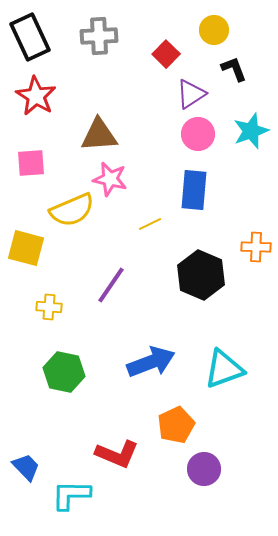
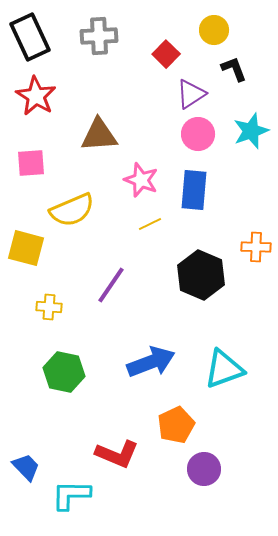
pink star: moved 31 px right, 1 px down; rotated 8 degrees clockwise
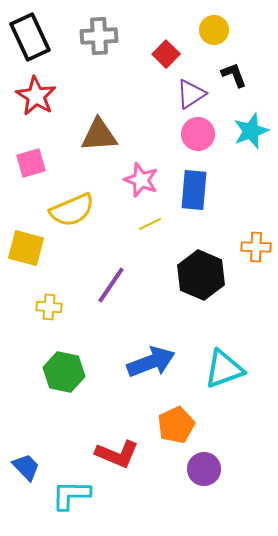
black L-shape: moved 6 px down
pink square: rotated 12 degrees counterclockwise
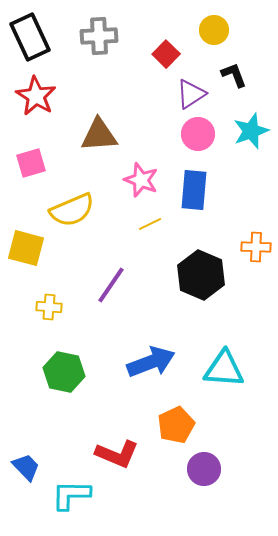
cyan triangle: rotated 24 degrees clockwise
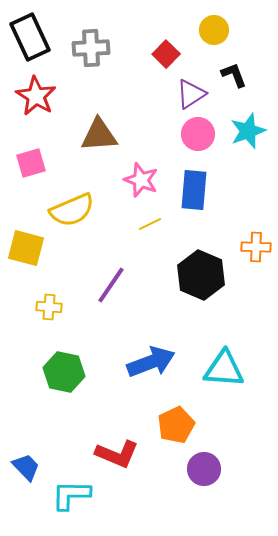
gray cross: moved 8 px left, 12 px down
cyan star: moved 3 px left
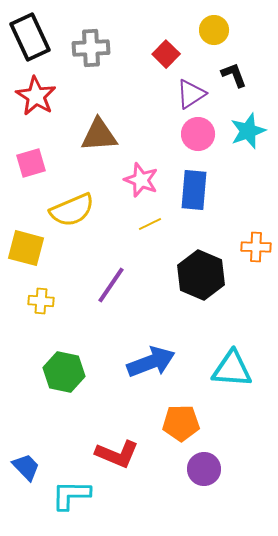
yellow cross: moved 8 px left, 6 px up
cyan triangle: moved 8 px right
orange pentagon: moved 5 px right, 2 px up; rotated 24 degrees clockwise
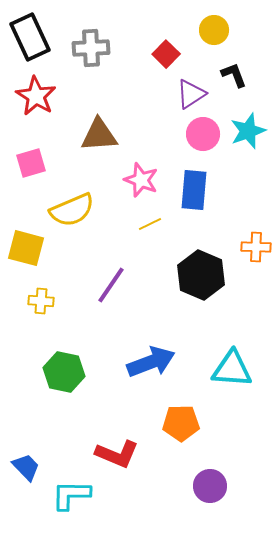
pink circle: moved 5 px right
purple circle: moved 6 px right, 17 px down
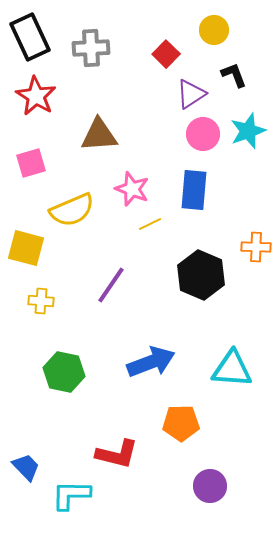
pink star: moved 9 px left, 9 px down
red L-shape: rotated 9 degrees counterclockwise
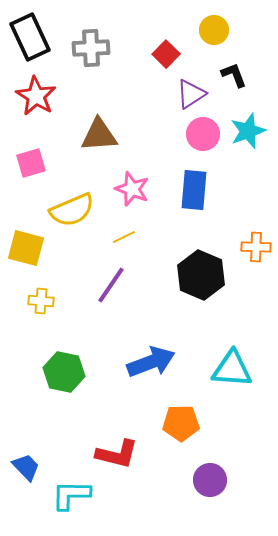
yellow line: moved 26 px left, 13 px down
purple circle: moved 6 px up
